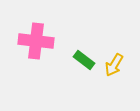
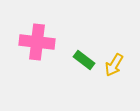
pink cross: moved 1 px right, 1 px down
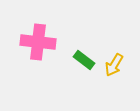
pink cross: moved 1 px right
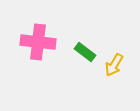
green rectangle: moved 1 px right, 8 px up
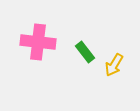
green rectangle: rotated 15 degrees clockwise
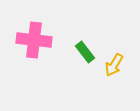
pink cross: moved 4 px left, 2 px up
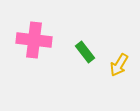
yellow arrow: moved 5 px right
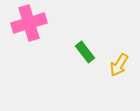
pink cross: moved 5 px left, 17 px up; rotated 24 degrees counterclockwise
